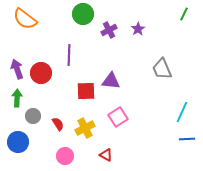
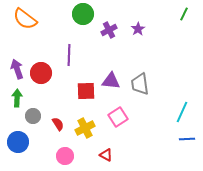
gray trapezoid: moved 22 px left, 15 px down; rotated 15 degrees clockwise
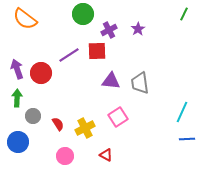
purple line: rotated 55 degrees clockwise
gray trapezoid: moved 1 px up
red square: moved 11 px right, 40 px up
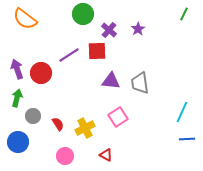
purple cross: rotated 21 degrees counterclockwise
green arrow: rotated 12 degrees clockwise
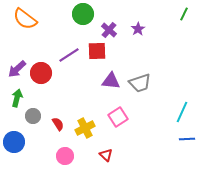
purple arrow: rotated 114 degrees counterclockwise
gray trapezoid: rotated 100 degrees counterclockwise
blue circle: moved 4 px left
red triangle: rotated 16 degrees clockwise
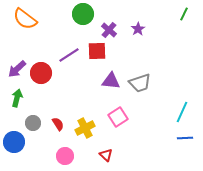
gray circle: moved 7 px down
blue line: moved 2 px left, 1 px up
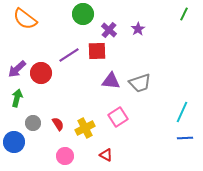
red triangle: rotated 16 degrees counterclockwise
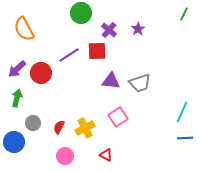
green circle: moved 2 px left, 1 px up
orange semicircle: moved 1 px left, 10 px down; rotated 25 degrees clockwise
red semicircle: moved 1 px right, 3 px down; rotated 120 degrees counterclockwise
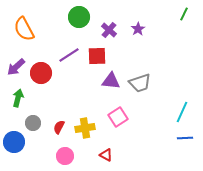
green circle: moved 2 px left, 4 px down
red square: moved 5 px down
purple arrow: moved 1 px left, 2 px up
green arrow: moved 1 px right
yellow cross: rotated 18 degrees clockwise
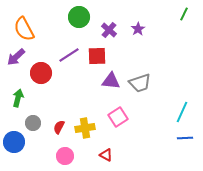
purple arrow: moved 10 px up
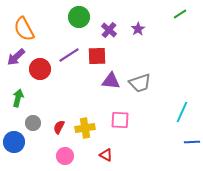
green line: moved 4 px left; rotated 32 degrees clockwise
red circle: moved 1 px left, 4 px up
pink square: moved 2 px right, 3 px down; rotated 36 degrees clockwise
blue line: moved 7 px right, 4 px down
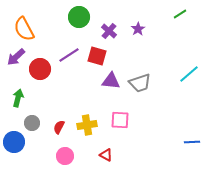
purple cross: moved 1 px down
red square: rotated 18 degrees clockwise
cyan line: moved 7 px right, 38 px up; rotated 25 degrees clockwise
gray circle: moved 1 px left
yellow cross: moved 2 px right, 3 px up
